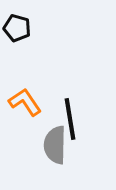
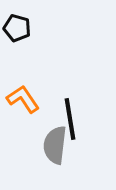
orange L-shape: moved 2 px left, 3 px up
gray semicircle: rotated 6 degrees clockwise
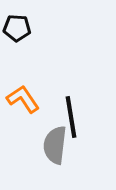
black pentagon: rotated 12 degrees counterclockwise
black line: moved 1 px right, 2 px up
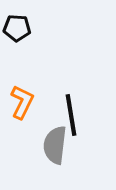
orange L-shape: moved 1 px left, 3 px down; rotated 60 degrees clockwise
black line: moved 2 px up
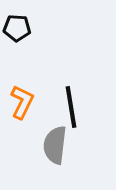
black line: moved 8 px up
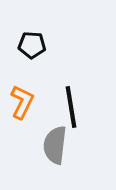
black pentagon: moved 15 px right, 17 px down
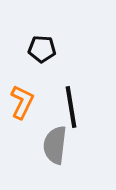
black pentagon: moved 10 px right, 4 px down
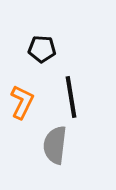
black line: moved 10 px up
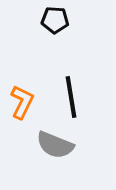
black pentagon: moved 13 px right, 29 px up
gray semicircle: rotated 75 degrees counterclockwise
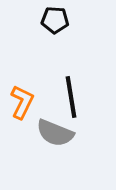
gray semicircle: moved 12 px up
